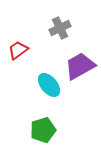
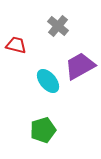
gray cross: moved 2 px left, 2 px up; rotated 25 degrees counterclockwise
red trapezoid: moved 2 px left, 5 px up; rotated 50 degrees clockwise
cyan ellipse: moved 1 px left, 4 px up
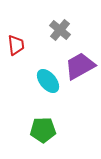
gray cross: moved 2 px right, 4 px down
red trapezoid: rotated 70 degrees clockwise
green pentagon: rotated 15 degrees clockwise
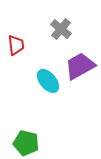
gray cross: moved 1 px right, 1 px up
green pentagon: moved 17 px left, 13 px down; rotated 15 degrees clockwise
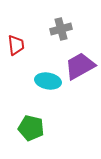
gray cross: rotated 35 degrees clockwise
cyan ellipse: rotated 40 degrees counterclockwise
green pentagon: moved 5 px right, 15 px up
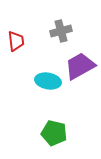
gray cross: moved 2 px down
red trapezoid: moved 4 px up
green pentagon: moved 23 px right, 5 px down
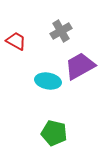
gray cross: rotated 15 degrees counterclockwise
red trapezoid: rotated 55 degrees counterclockwise
